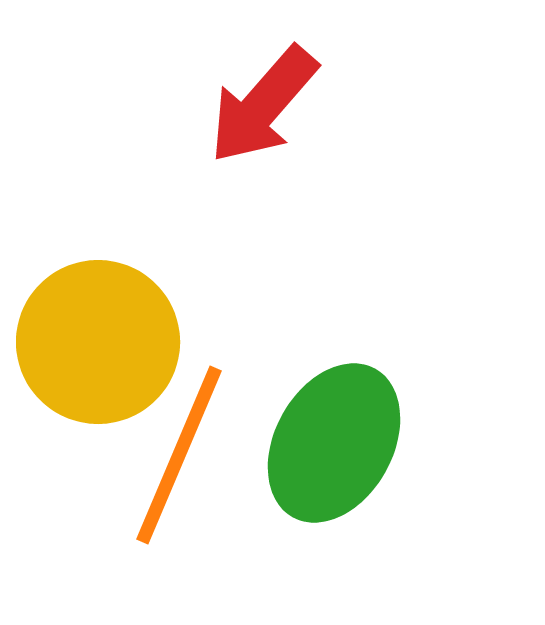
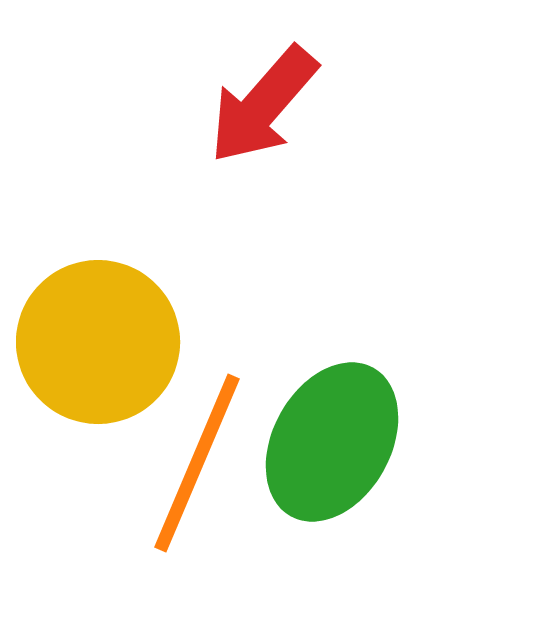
green ellipse: moved 2 px left, 1 px up
orange line: moved 18 px right, 8 px down
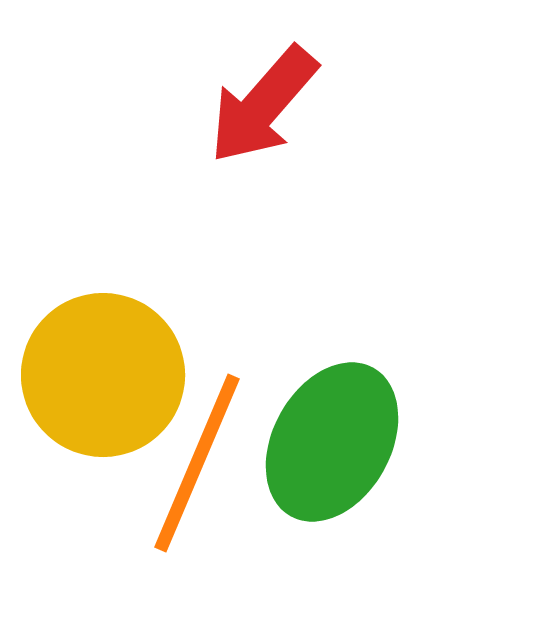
yellow circle: moved 5 px right, 33 px down
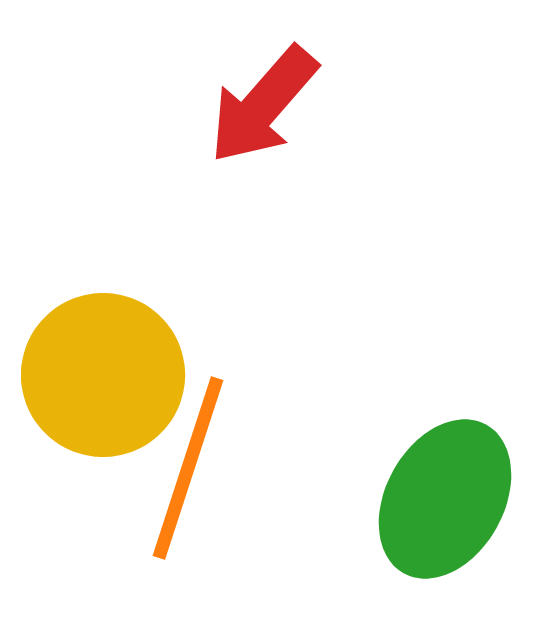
green ellipse: moved 113 px right, 57 px down
orange line: moved 9 px left, 5 px down; rotated 5 degrees counterclockwise
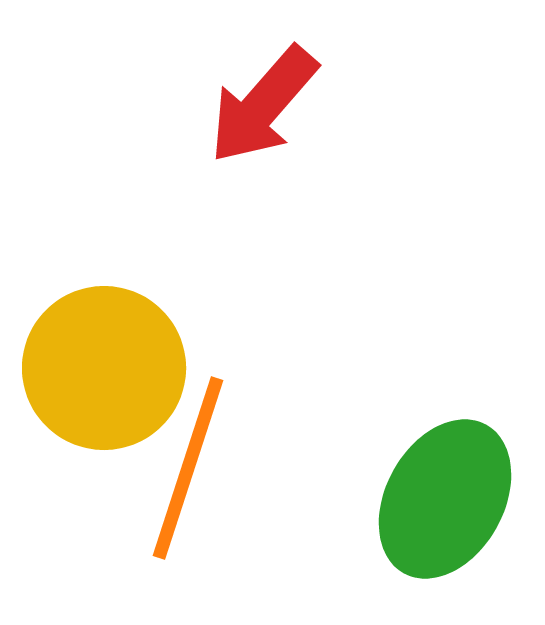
yellow circle: moved 1 px right, 7 px up
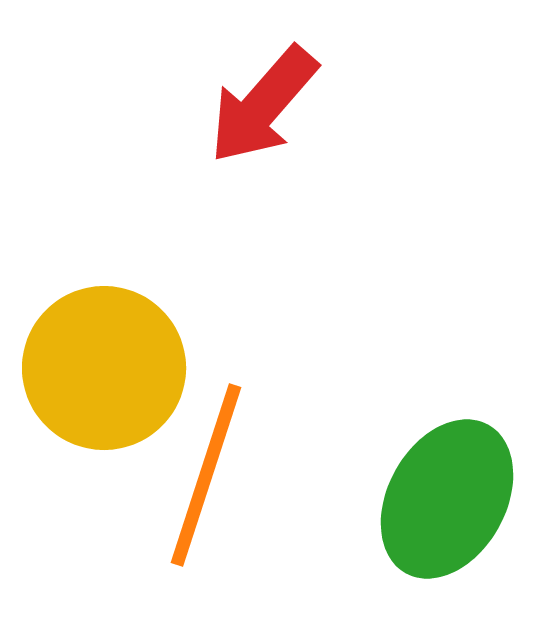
orange line: moved 18 px right, 7 px down
green ellipse: moved 2 px right
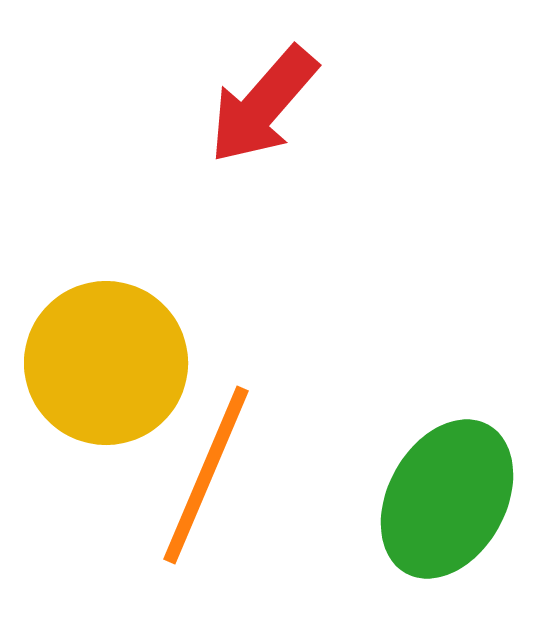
yellow circle: moved 2 px right, 5 px up
orange line: rotated 5 degrees clockwise
